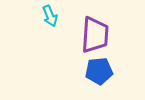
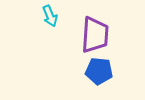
blue pentagon: rotated 12 degrees clockwise
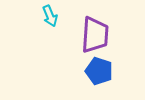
blue pentagon: rotated 12 degrees clockwise
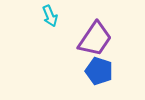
purple trapezoid: moved 4 px down; rotated 30 degrees clockwise
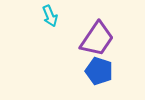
purple trapezoid: moved 2 px right
